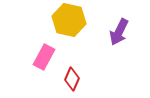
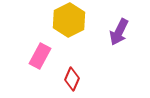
yellow hexagon: rotated 20 degrees clockwise
pink rectangle: moved 4 px left, 1 px up
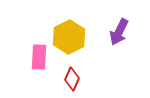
yellow hexagon: moved 17 px down
pink rectangle: moved 1 px left, 1 px down; rotated 25 degrees counterclockwise
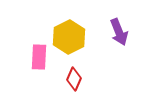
purple arrow: rotated 48 degrees counterclockwise
red diamond: moved 2 px right
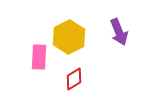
red diamond: rotated 35 degrees clockwise
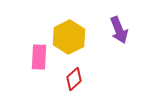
purple arrow: moved 2 px up
red diamond: rotated 10 degrees counterclockwise
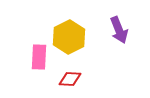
red diamond: moved 4 px left; rotated 45 degrees clockwise
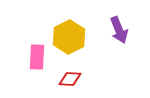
pink rectangle: moved 2 px left
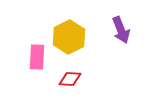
purple arrow: moved 2 px right
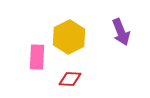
purple arrow: moved 2 px down
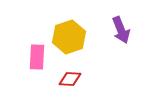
purple arrow: moved 2 px up
yellow hexagon: rotated 8 degrees clockwise
